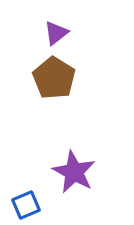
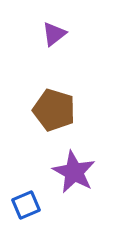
purple triangle: moved 2 px left, 1 px down
brown pentagon: moved 32 px down; rotated 15 degrees counterclockwise
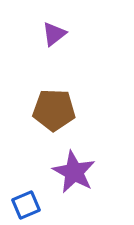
brown pentagon: rotated 15 degrees counterclockwise
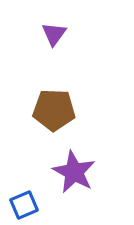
purple triangle: rotated 16 degrees counterclockwise
blue square: moved 2 px left
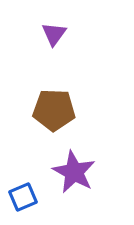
blue square: moved 1 px left, 8 px up
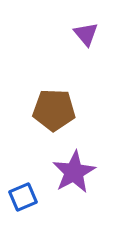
purple triangle: moved 32 px right; rotated 16 degrees counterclockwise
purple star: rotated 15 degrees clockwise
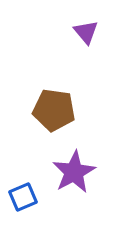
purple triangle: moved 2 px up
brown pentagon: rotated 6 degrees clockwise
